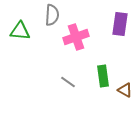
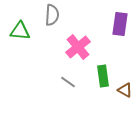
pink cross: moved 2 px right, 10 px down; rotated 20 degrees counterclockwise
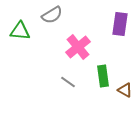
gray semicircle: rotated 55 degrees clockwise
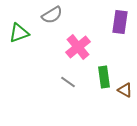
purple rectangle: moved 2 px up
green triangle: moved 1 px left, 2 px down; rotated 25 degrees counterclockwise
green rectangle: moved 1 px right, 1 px down
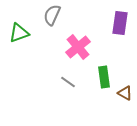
gray semicircle: rotated 145 degrees clockwise
purple rectangle: moved 1 px down
brown triangle: moved 3 px down
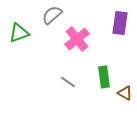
gray semicircle: rotated 25 degrees clockwise
pink cross: moved 1 px left, 8 px up
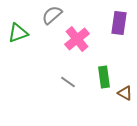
purple rectangle: moved 1 px left
green triangle: moved 1 px left
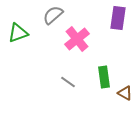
gray semicircle: moved 1 px right
purple rectangle: moved 1 px left, 5 px up
